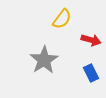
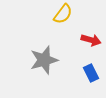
yellow semicircle: moved 1 px right, 5 px up
gray star: rotated 16 degrees clockwise
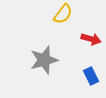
red arrow: moved 1 px up
blue rectangle: moved 3 px down
